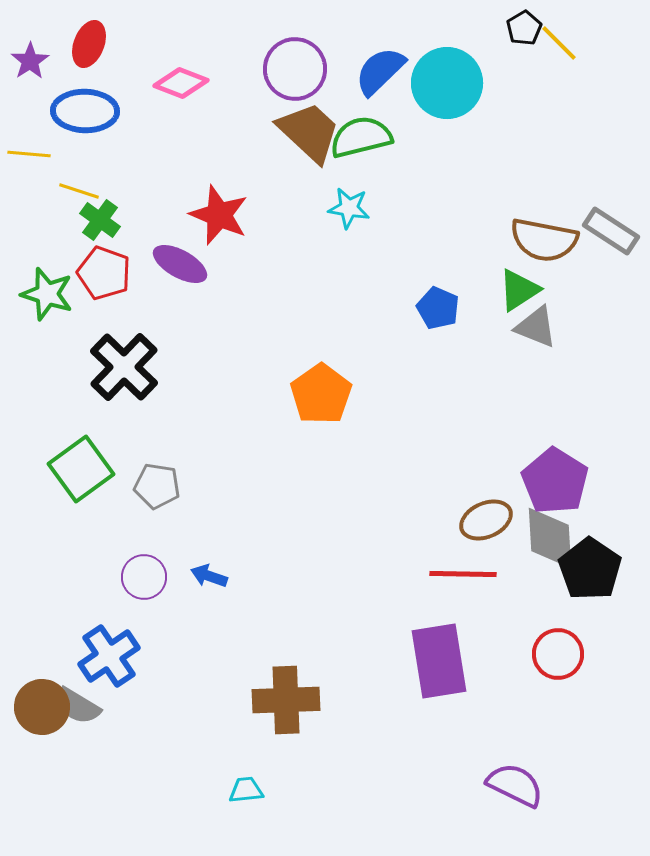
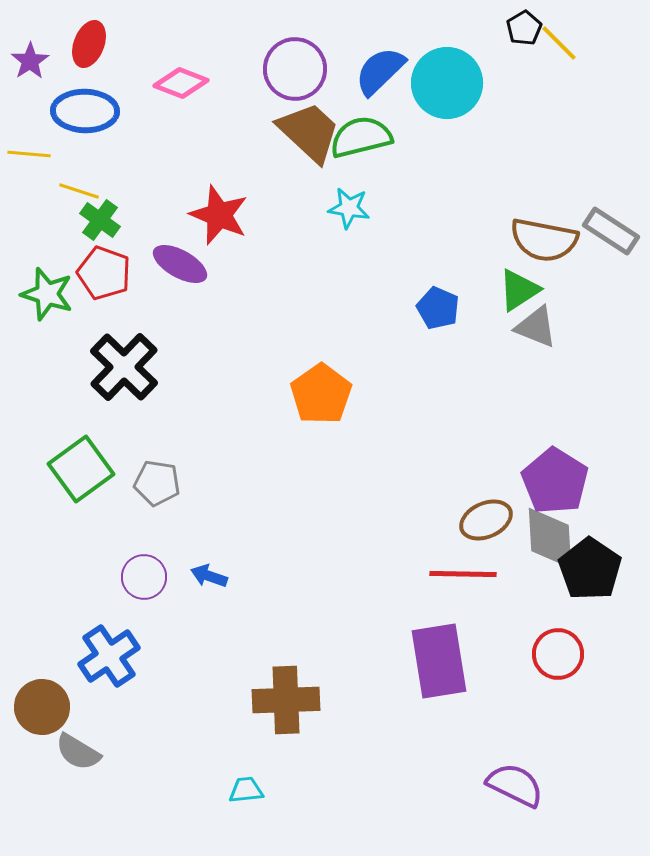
gray pentagon at (157, 486): moved 3 px up
gray semicircle at (78, 706): moved 46 px down
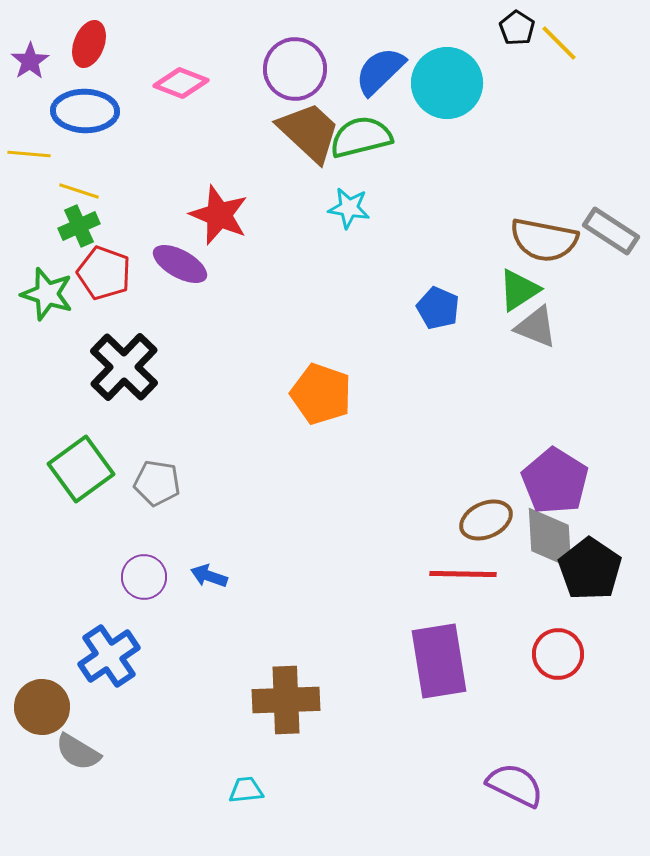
black pentagon at (524, 28): moved 7 px left; rotated 8 degrees counterclockwise
green cross at (100, 220): moved 21 px left, 6 px down; rotated 30 degrees clockwise
orange pentagon at (321, 394): rotated 18 degrees counterclockwise
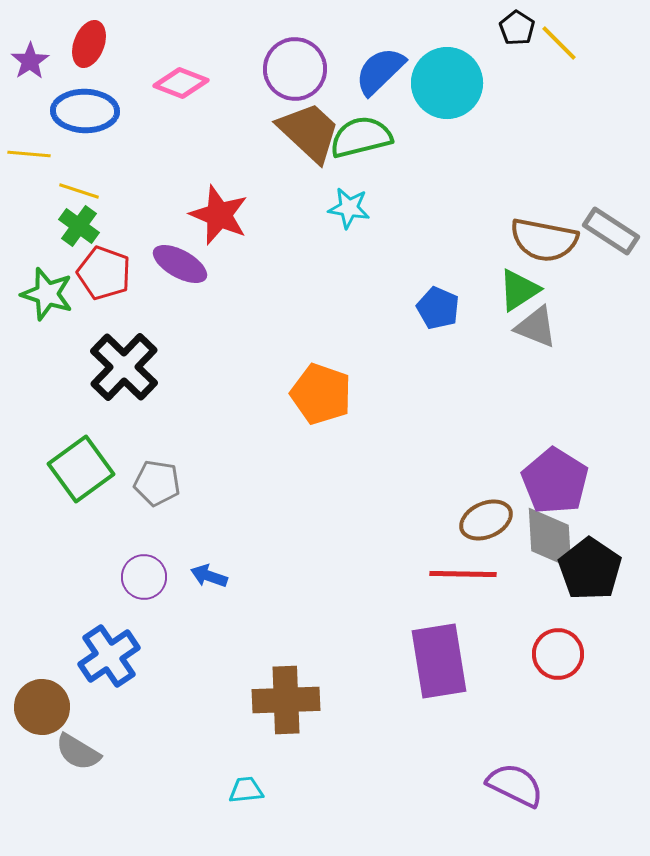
green cross at (79, 226): rotated 30 degrees counterclockwise
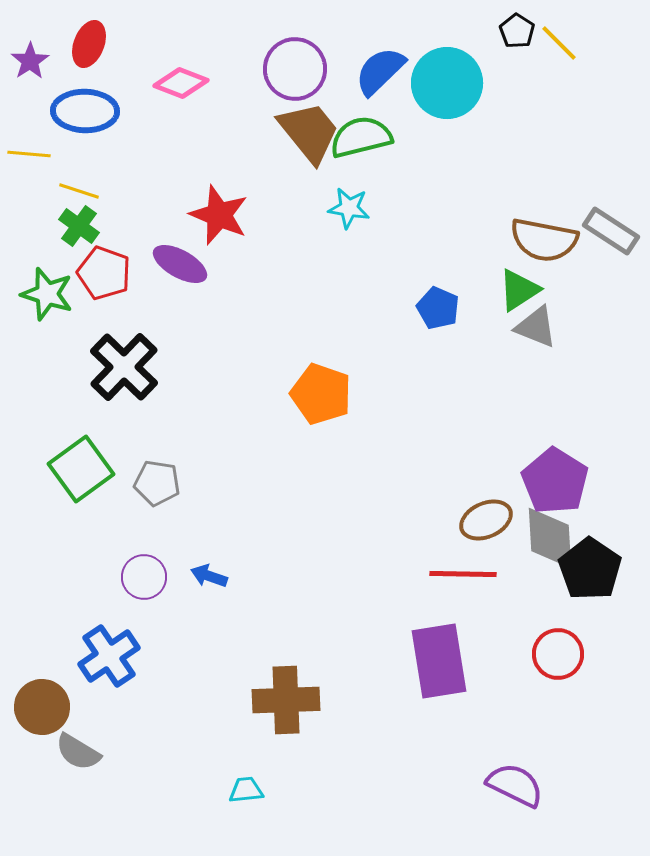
black pentagon at (517, 28): moved 3 px down
brown trapezoid at (309, 132): rotated 8 degrees clockwise
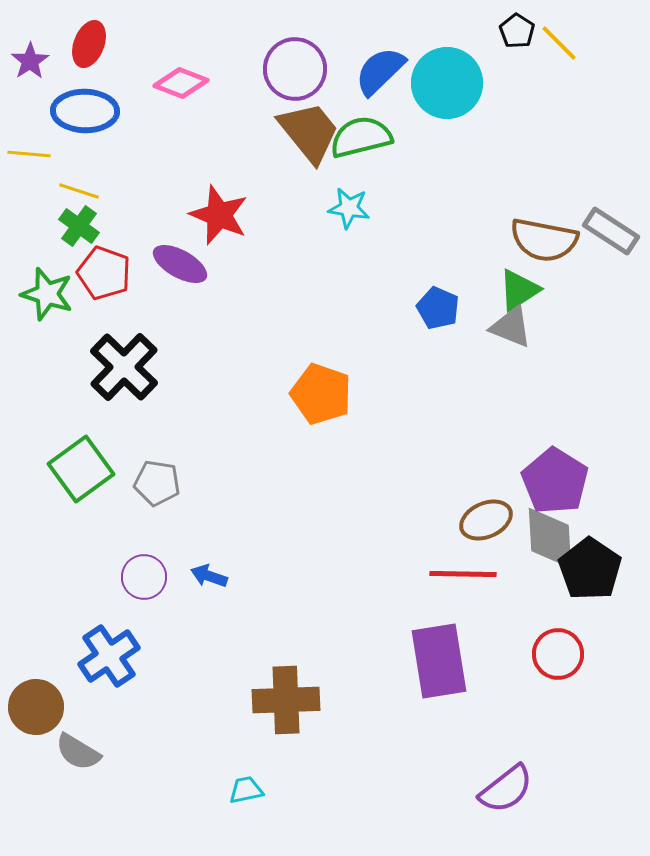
gray triangle at (536, 327): moved 25 px left
brown circle at (42, 707): moved 6 px left
purple semicircle at (515, 785): moved 9 px left, 4 px down; rotated 116 degrees clockwise
cyan trapezoid at (246, 790): rotated 6 degrees counterclockwise
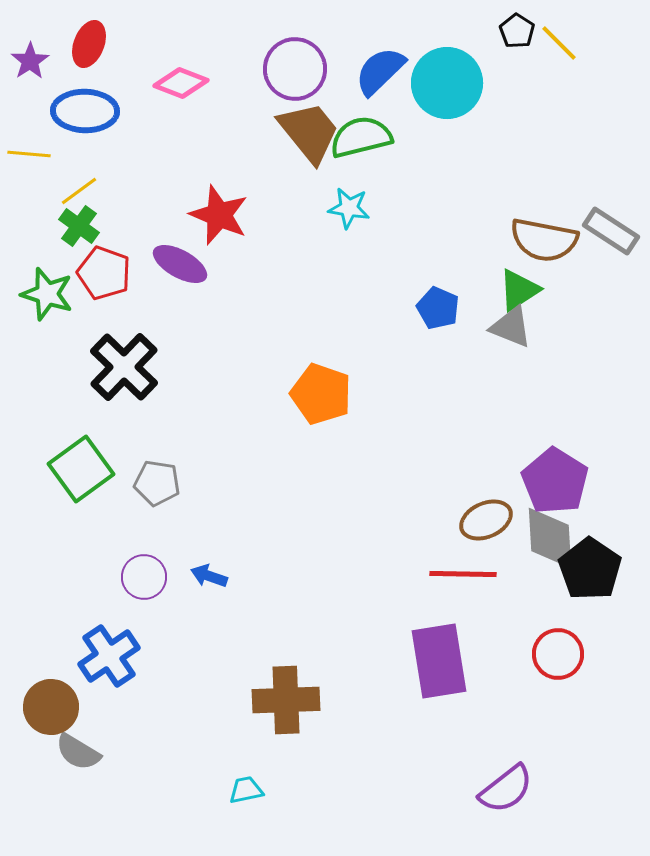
yellow line at (79, 191): rotated 54 degrees counterclockwise
brown circle at (36, 707): moved 15 px right
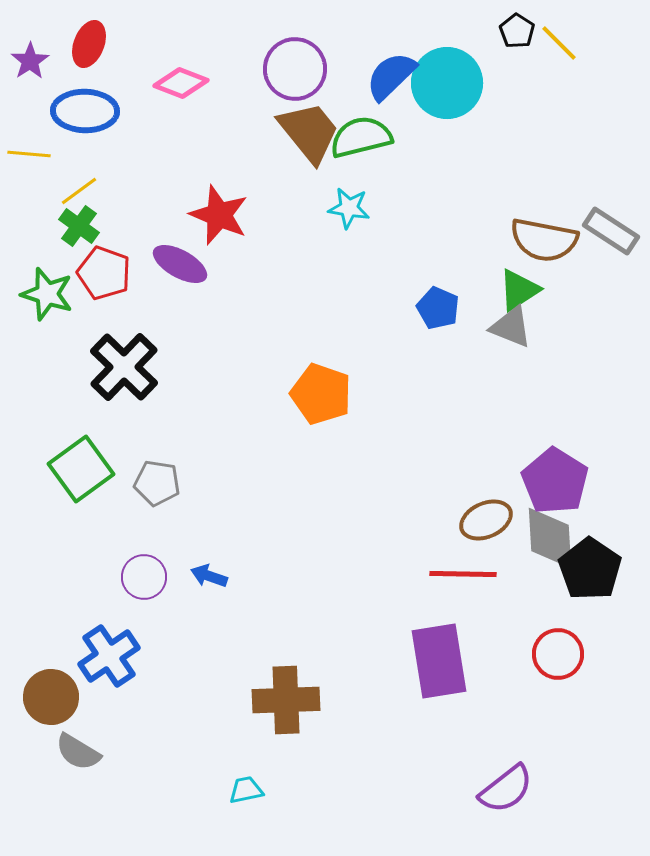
blue semicircle at (380, 71): moved 11 px right, 5 px down
brown circle at (51, 707): moved 10 px up
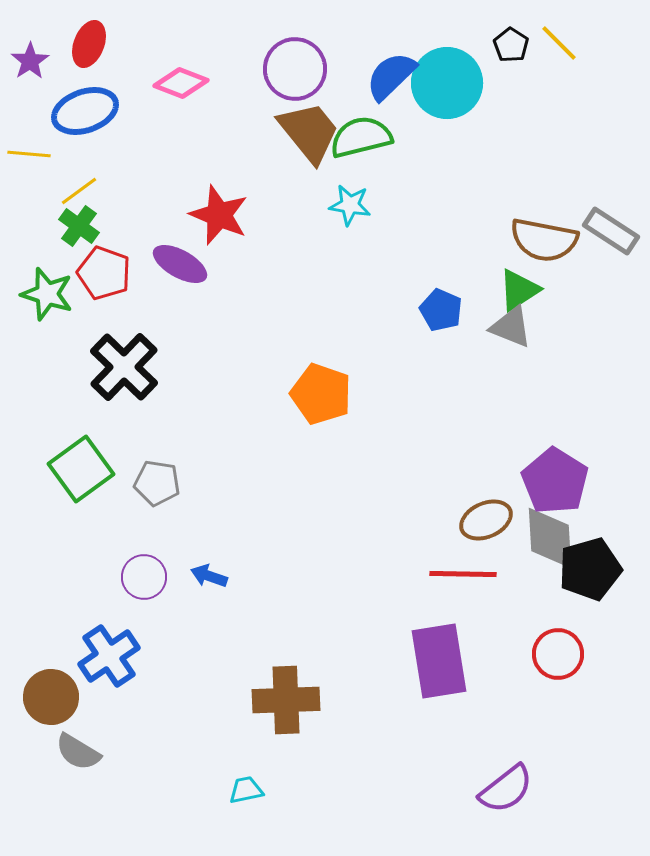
black pentagon at (517, 31): moved 6 px left, 14 px down
blue ellipse at (85, 111): rotated 20 degrees counterclockwise
cyan star at (349, 208): moved 1 px right, 3 px up
blue pentagon at (438, 308): moved 3 px right, 2 px down
black pentagon at (590, 569): rotated 22 degrees clockwise
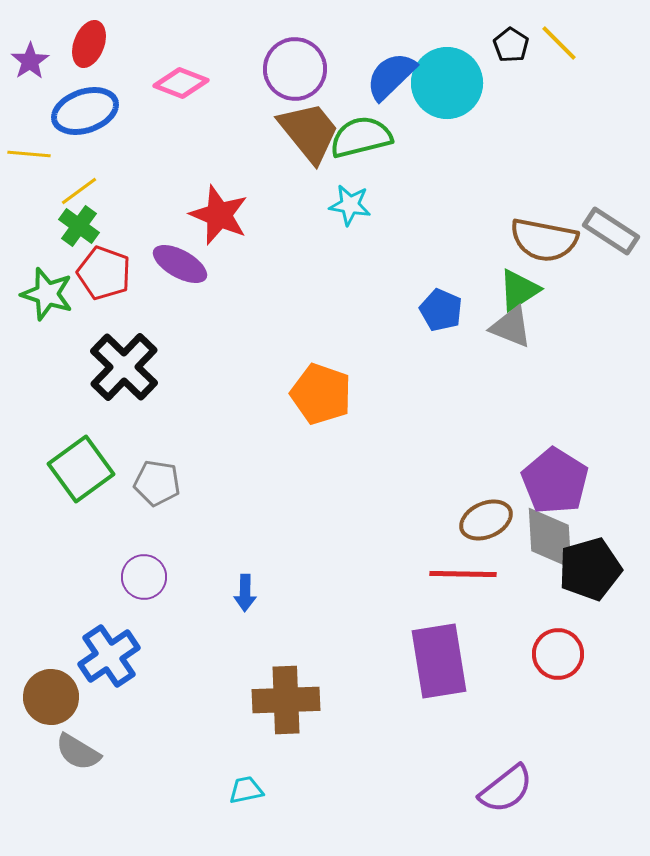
blue arrow at (209, 576): moved 36 px right, 17 px down; rotated 108 degrees counterclockwise
